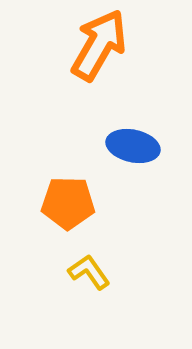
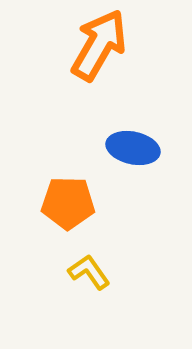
blue ellipse: moved 2 px down
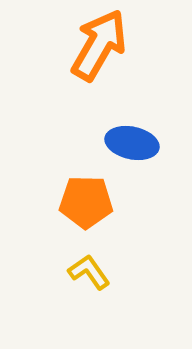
blue ellipse: moved 1 px left, 5 px up
orange pentagon: moved 18 px right, 1 px up
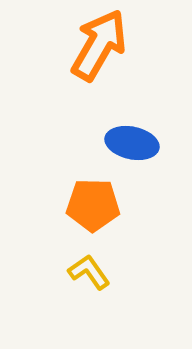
orange pentagon: moved 7 px right, 3 px down
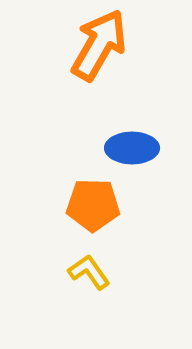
blue ellipse: moved 5 px down; rotated 12 degrees counterclockwise
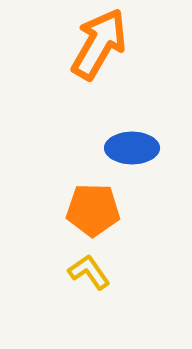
orange arrow: moved 1 px up
orange pentagon: moved 5 px down
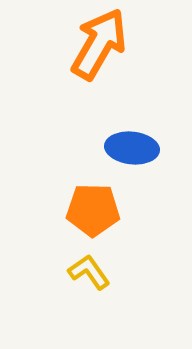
blue ellipse: rotated 6 degrees clockwise
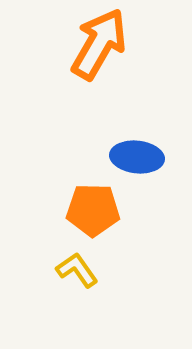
blue ellipse: moved 5 px right, 9 px down
yellow L-shape: moved 12 px left, 2 px up
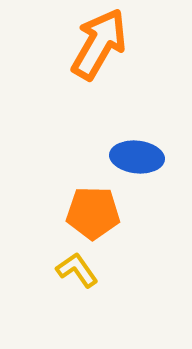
orange pentagon: moved 3 px down
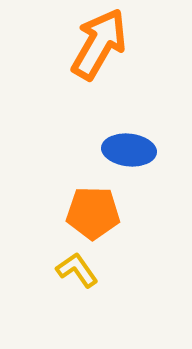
blue ellipse: moved 8 px left, 7 px up
